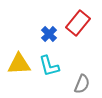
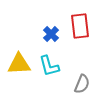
red rectangle: moved 2 px right, 3 px down; rotated 45 degrees counterclockwise
blue cross: moved 2 px right
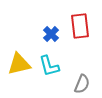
yellow triangle: rotated 10 degrees counterclockwise
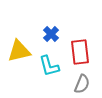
red rectangle: moved 26 px down
yellow triangle: moved 13 px up
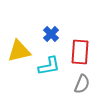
red rectangle: rotated 10 degrees clockwise
cyan L-shape: rotated 85 degrees counterclockwise
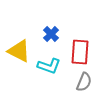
yellow triangle: rotated 40 degrees clockwise
cyan L-shape: rotated 30 degrees clockwise
gray semicircle: moved 2 px right, 2 px up
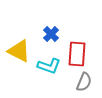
red rectangle: moved 3 px left, 2 px down
